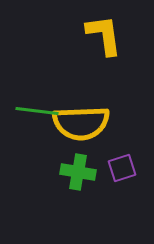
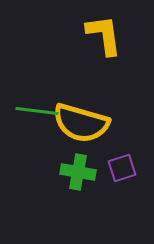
yellow semicircle: rotated 18 degrees clockwise
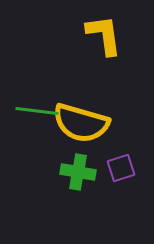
purple square: moved 1 px left
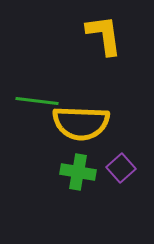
green line: moved 10 px up
yellow semicircle: rotated 14 degrees counterclockwise
purple square: rotated 24 degrees counterclockwise
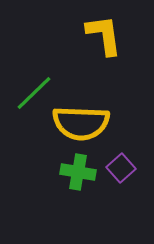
green line: moved 3 px left, 8 px up; rotated 51 degrees counterclockwise
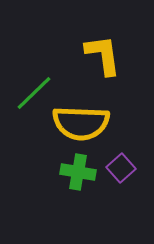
yellow L-shape: moved 1 px left, 20 px down
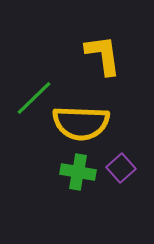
green line: moved 5 px down
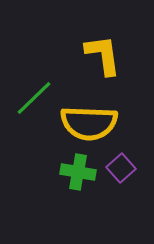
yellow semicircle: moved 8 px right
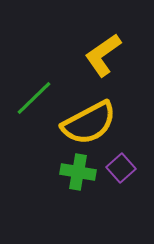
yellow L-shape: rotated 117 degrees counterclockwise
yellow semicircle: rotated 30 degrees counterclockwise
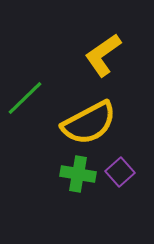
green line: moved 9 px left
purple square: moved 1 px left, 4 px down
green cross: moved 2 px down
